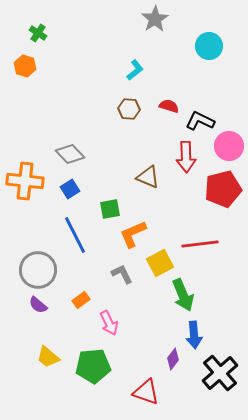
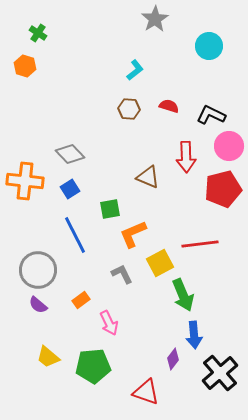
black L-shape: moved 11 px right, 6 px up
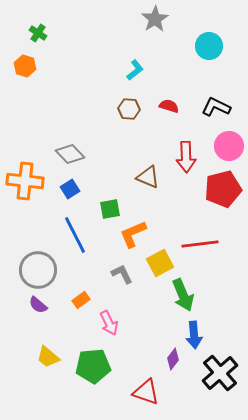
black L-shape: moved 5 px right, 8 px up
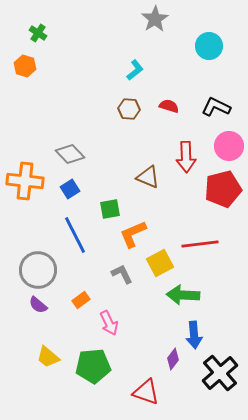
green arrow: rotated 116 degrees clockwise
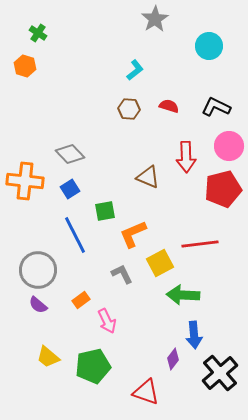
green square: moved 5 px left, 2 px down
pink arrow: moved 2 px left, 2 px up
green pentagon: rotated 8 degrees counterclockwise
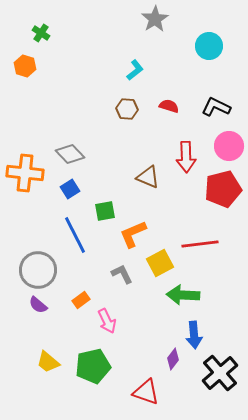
green cross: moved 3 px right
brown hexagon: moved 2 px left
orange cross: moved 8 px up
yellow trapezoid: moved 5 px down
